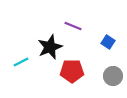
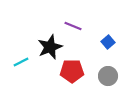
blue square: rotated 16 degrees clockwise
gray circle: moved 5 px left
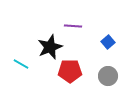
purple line: rotated 18 degrees counterclockwise
cyan line: moved 2 px down; rotated 56 degrees clockwise
red pentagon: moved 2 px left
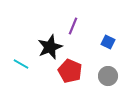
purple line: rotated 72 degrees counterclockwise
blue square: rotated 24 degrees counterclockwise
red pentagon: rotated 25 degrees clockwise
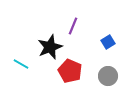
blue square: rotated 32 degrees clockwise
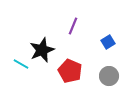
black star: moved 8 px left, 3 px down
gray circle: moved 1 px right
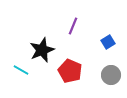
cyan line: moved 6 px down
gray circle: moved 2 px right, 1 px up
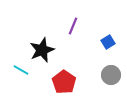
red pentagon: moved 6 px left, 11 px down; rotated 10 degrees clockwise
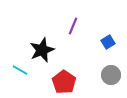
cyan line: moved 1 px left
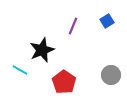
blue square: moved 1 px left, 21 px up
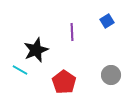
purple line: moved 1 px left, 6 px down; rotated 24 degrees counterclockwise
black star: moved 6 px left
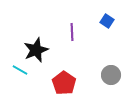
blue square: rotated 24 degrees counterclockwise
red pentagon: moved 1 px down
